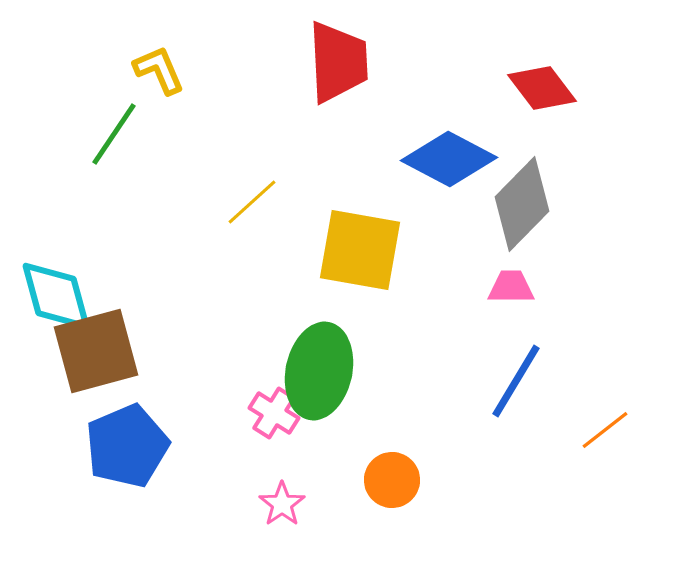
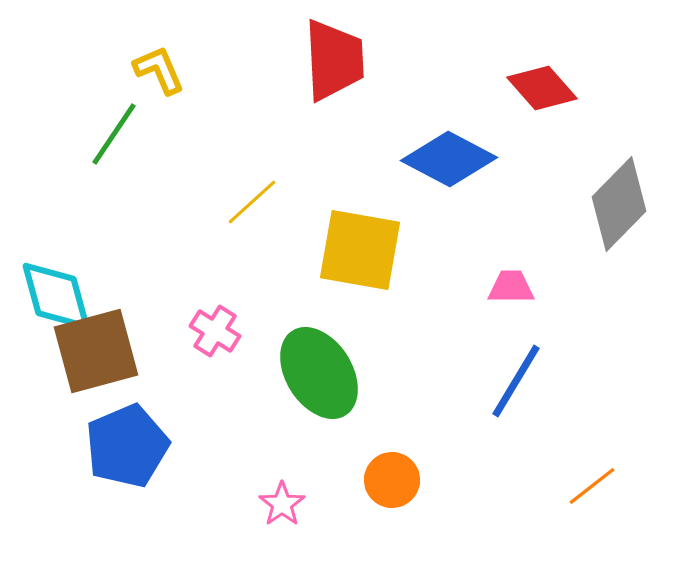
red trapezoid: moved 4 px left, 2 px up
red diamond: rotated 4 degrees counterclockwise
gray diamond: moved 97 px right
green ellipse: moved 2 px down; rotated 44 degrees counterclockwise
pink cross: moved 59 px left, 82 px up
orange line: moved 13 px left, 56 px down
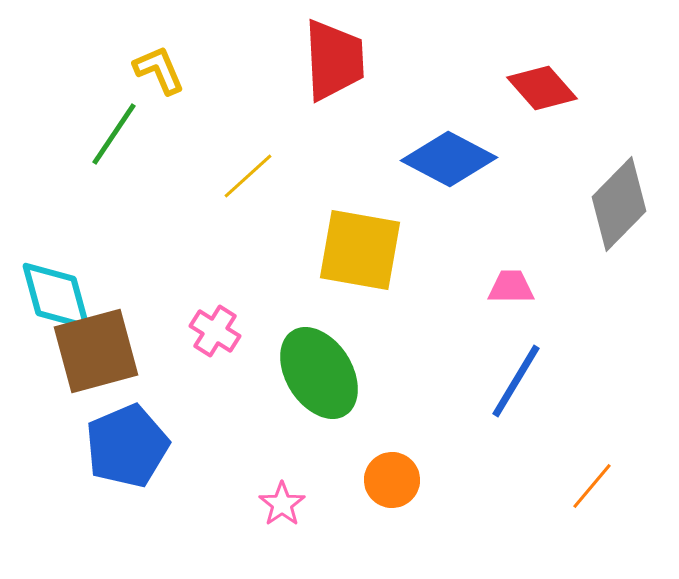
yellow line: moved 4 px left, 26 px up
orange line: rotated 12 degrees counterclockwise
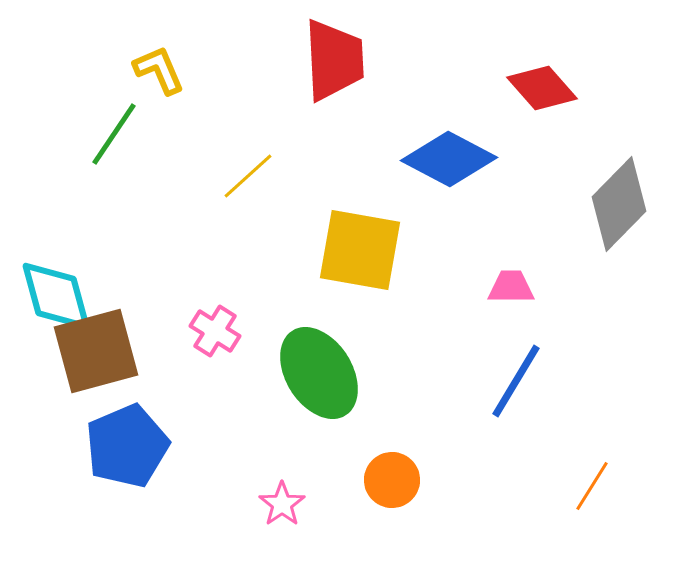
orange line: rotated 8 degrees counterclockwise
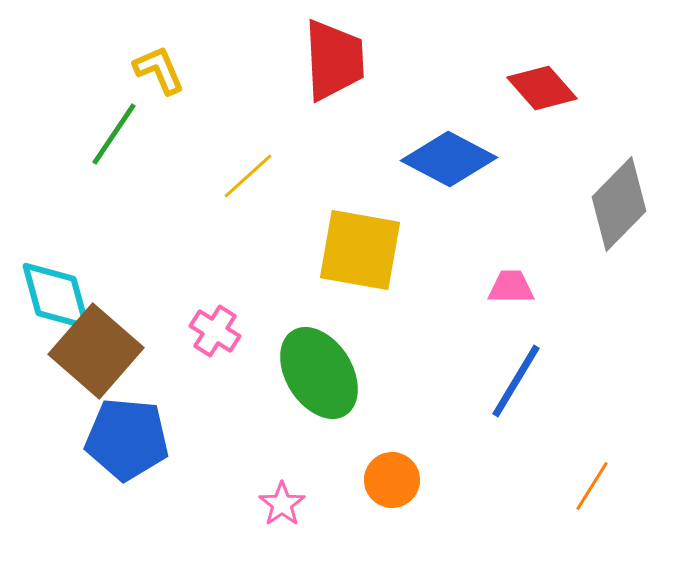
brown square: rotated 34 degrees counterclockwise
blue pentagon: moved 7 px up; rotated 28 degrees clockwise
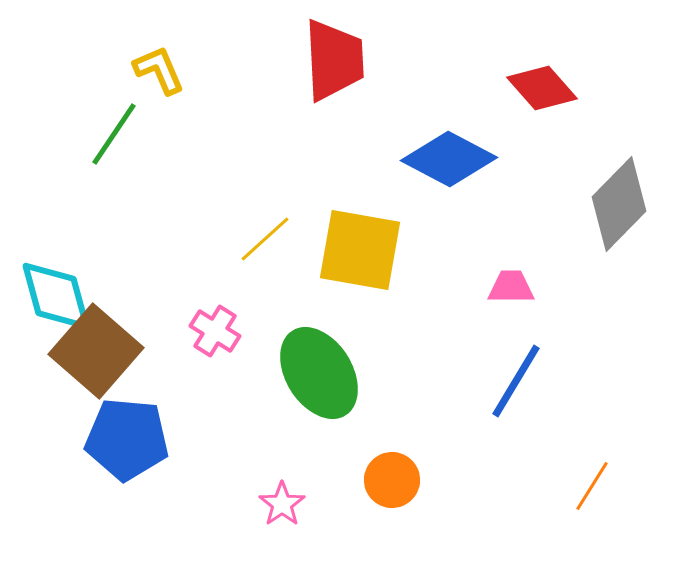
yellow line: moved 17 px right, 63 px down
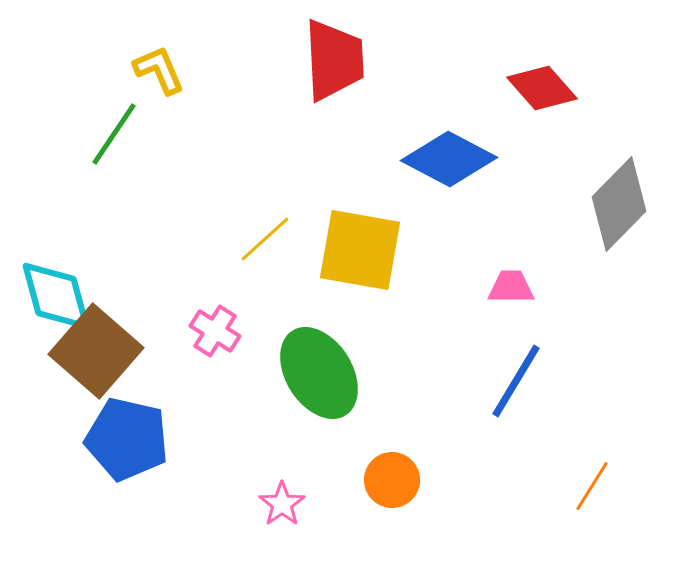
blue pentagon: rotated 8 degrees clockwise
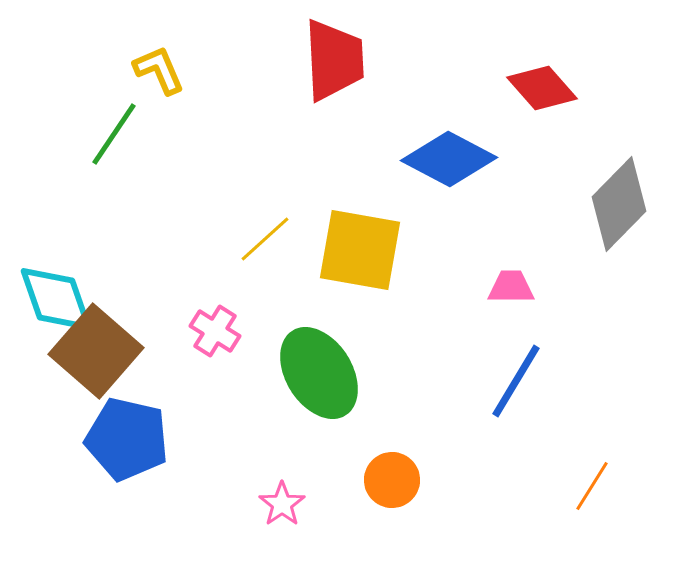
cyan diamond: moved 3 px down; rotated 4 degrees counterclockwise
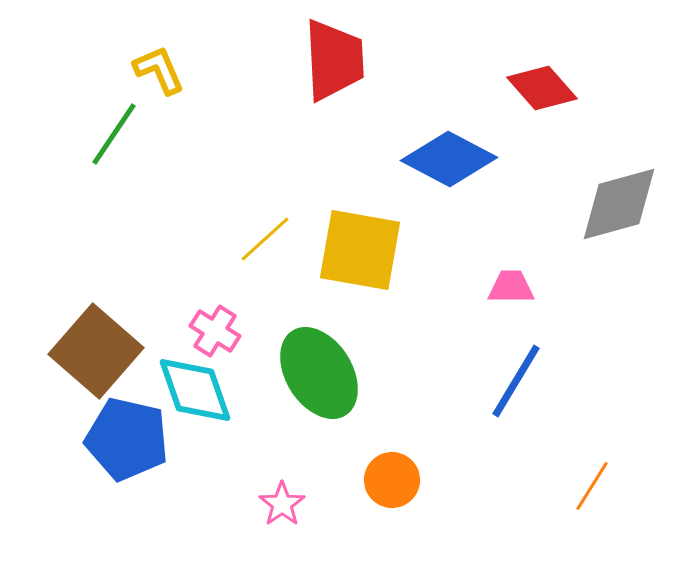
gray diamond: rotated 30 degrees clockwise
cyan diamond: moved 139 px right, 91 px down
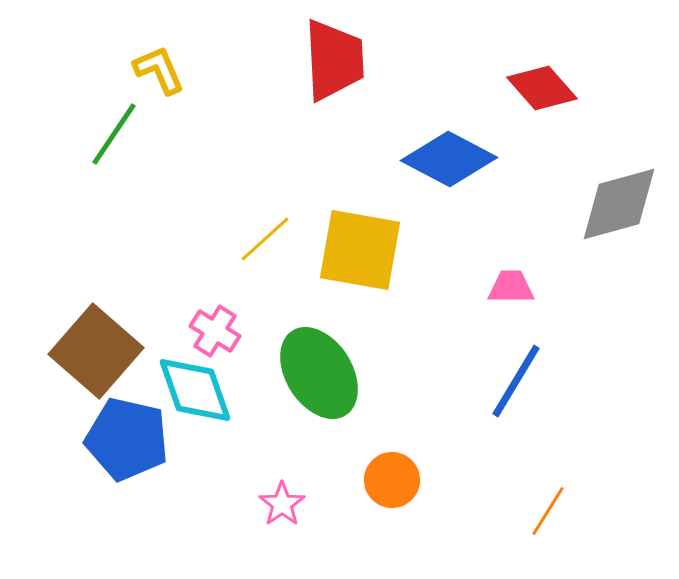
orange line: moved 44 px left, 25 px down
